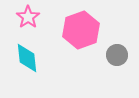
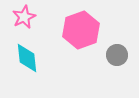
pink star: moved 4 px left; rotated 10 degrees clockwise
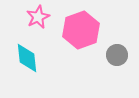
pink star: moved 14 px right
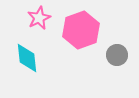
pink star: moved 1 px right, 1 px down
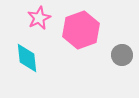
gray circle: moved 5 px right
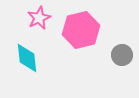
pink hexagon: rotated 6 degrees clockwise
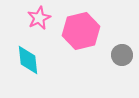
pink hexagon: moved 1 px down
cyan diamond: moved 1 px right, 2 px down
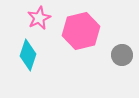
cyan diamond: moved 5 px up; rotated 24 degrees clockwise
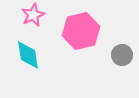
pink star: moved 6 px left, 3 px up
cyan diamond: rotated 28 degrees counterclockwise
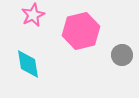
cyan diamond: moved 9 px down
